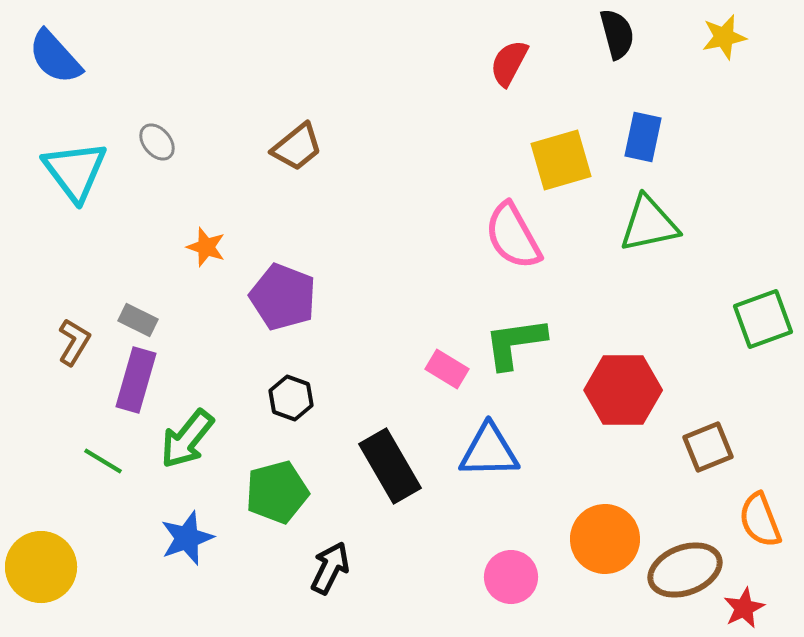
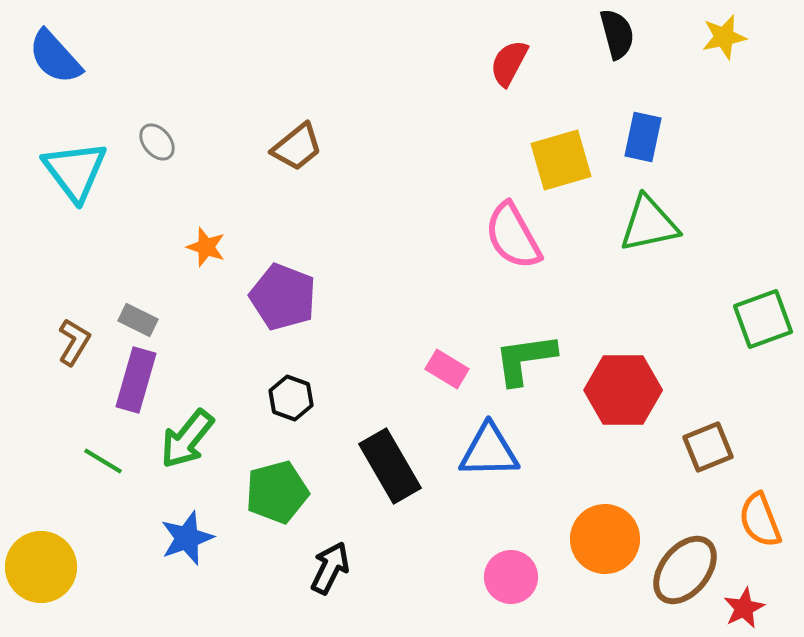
green L-shape: moved 10 px right, 16 px down
brown ellipse: rotated 30 degrees counterclockwise
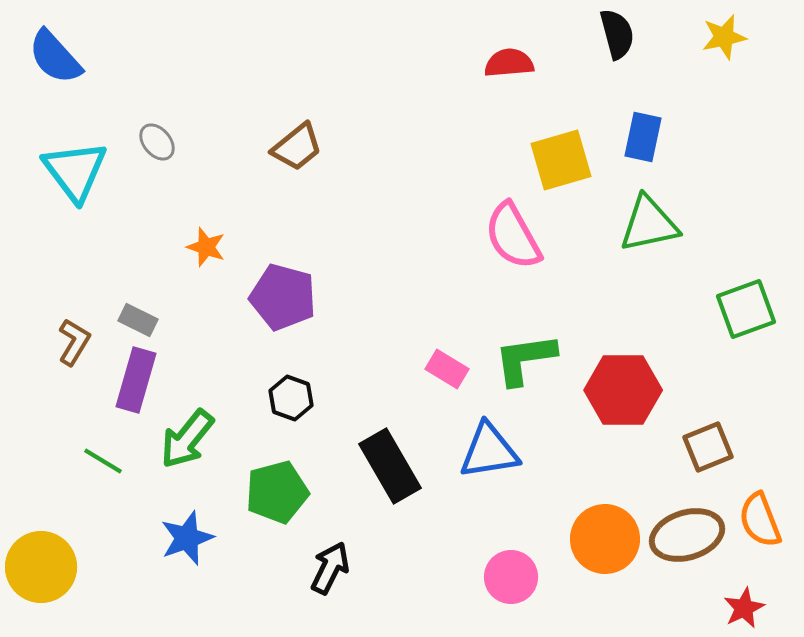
red semicircle: rotated 57 degrees clockwise
purple pentagon: rotated 6 degrees counterclockwise
green square: moved 17 px left, 10 px up
blue triangle: rotated 8 degrees counterclockwise
brown ellipse: moved 2 px right, 35 px up; rotated 34 degrees clockwise
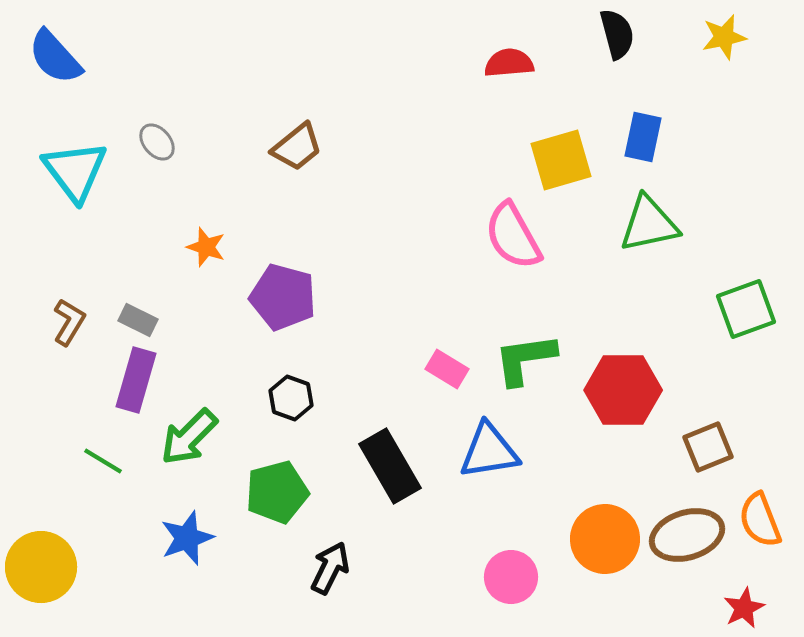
brown L-shape: moved 5 px left, 20 px up
green arrow: moved 2 px right, 2 px up; rotated 6 degrees clockwise
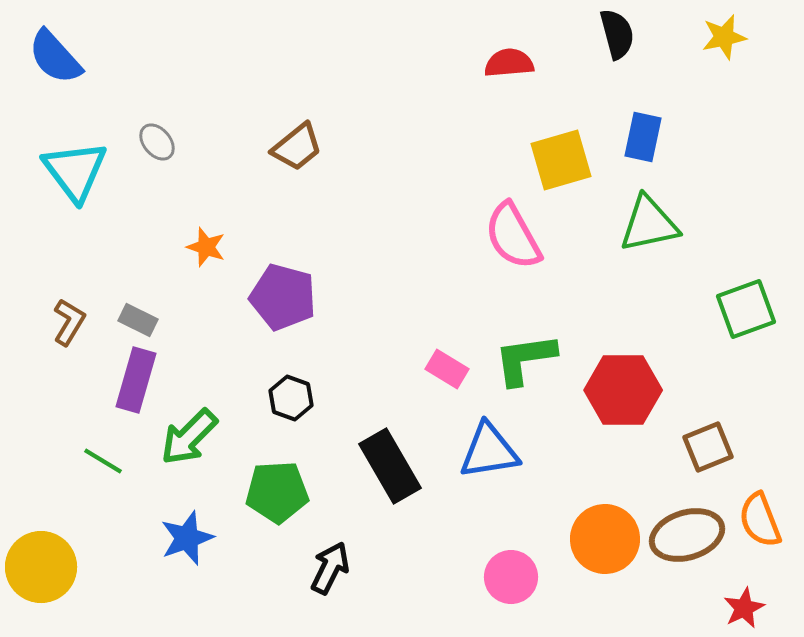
green pentagon: rotated 12 degrees clockwise
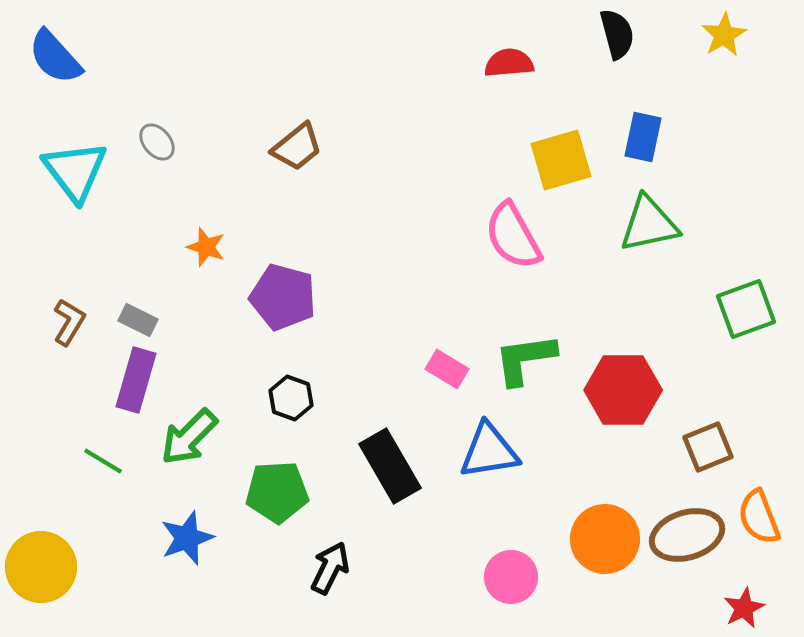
yellow star: moved 2 px up; rotated 18 degrees counterclockwise
orange semicircle: moved 1 px left, 3 px up
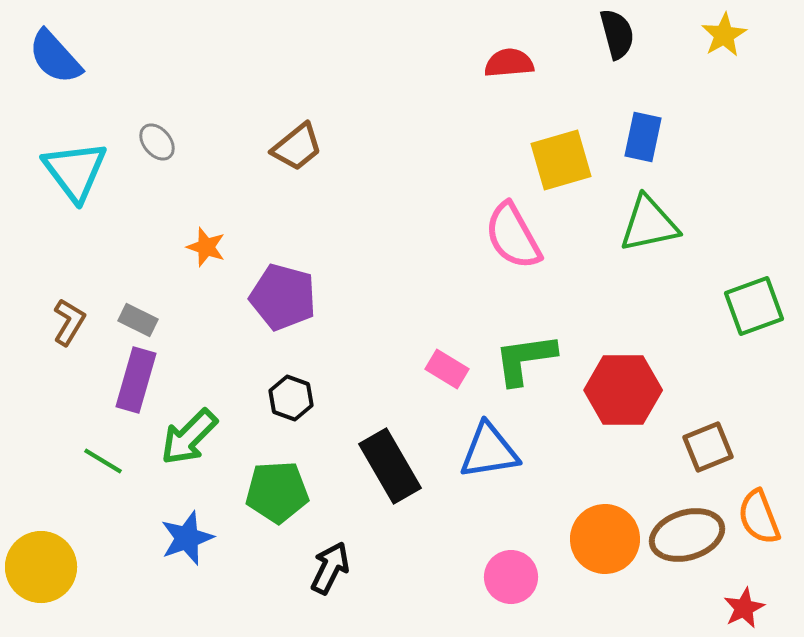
green square: moved 8 px right, 3 px up
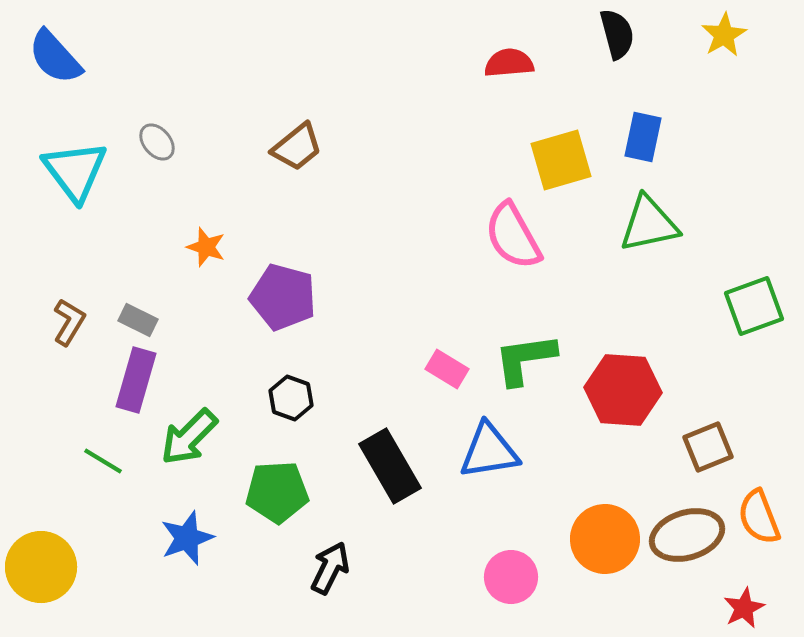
red hexagon: rotated 4 degrees clockwise
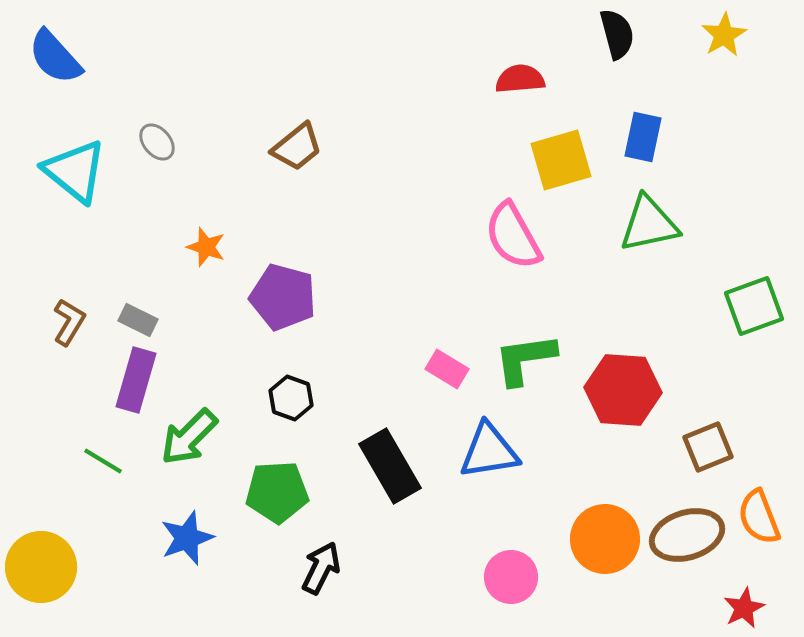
red semicircle: moved 11 px right, 16 px down
cyan triangle: rotated 14 degrees counterclockwise
black arrow: moved 9 px left
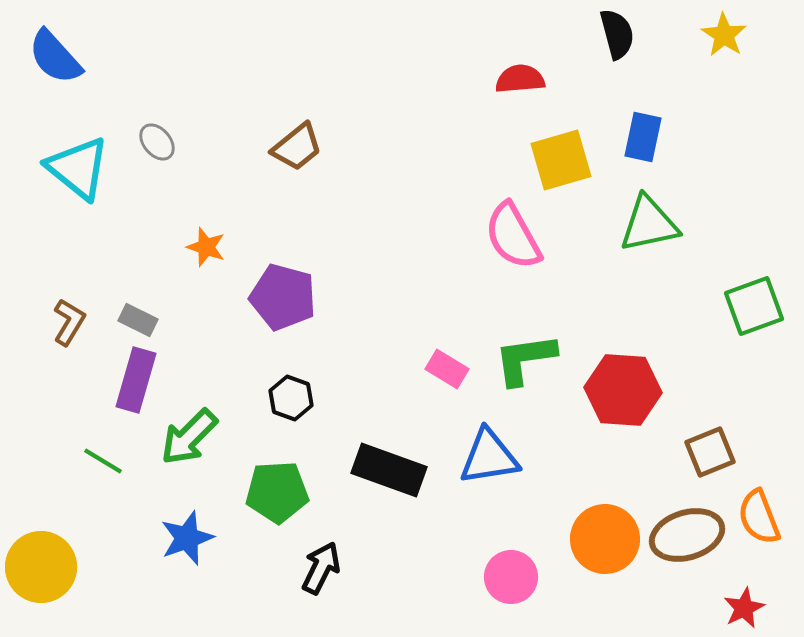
yellow star: rotated 9 degrees counterclockwise
cyan triangle: moved 3 px right, 3 px up
brown square: moved 2 px right, 5 px down
blue triangle: moved 6 px down
black rectangle: moved 1 px left, 4 px down; rotated 40 degrees counterclockwise
